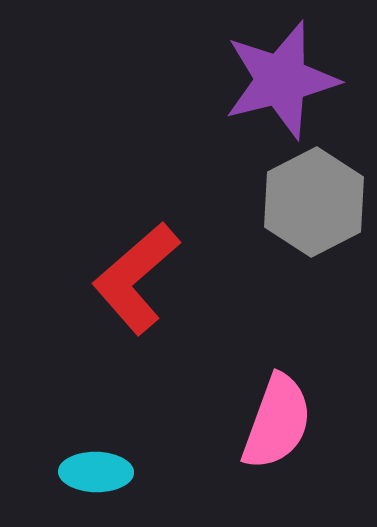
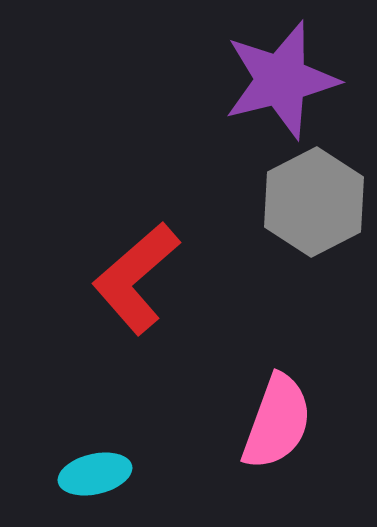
cyan ellipse: moved 1 px left, 2 px down; rotated 14 degrees counterclockwise
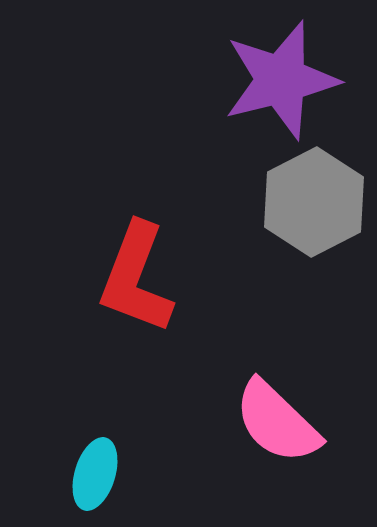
red L-shape: rotated 28 degrees counterclockwise
pink semicircle: rotated 114 degrees clockwise
cyan ellipse: rotated 60 degrees counterclockwise
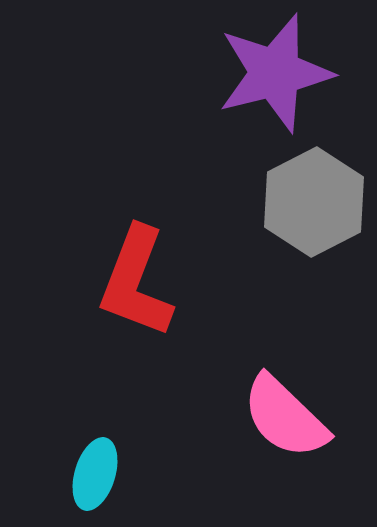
purple star: moved 6 px left, 7 px up
red L-shape: moved 4 px down
pink semicircle: moved 8 px right, 5 px up
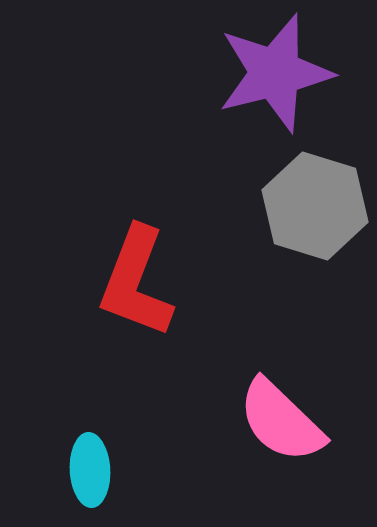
gray hexagon: moved 1 px right, 4 px down; rotated 16 degrees counterclockwise
pink semicircle: moved 4 px left, 4 px down
cyan ellipse: moved 5 px left, 4 px up; rotated 20 degrees counterclockwise
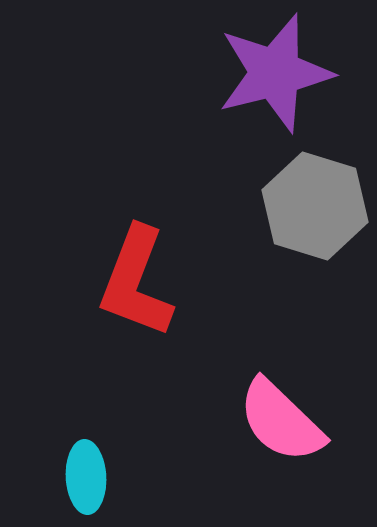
cyan ellipse: moved 4 px left, 7 px down
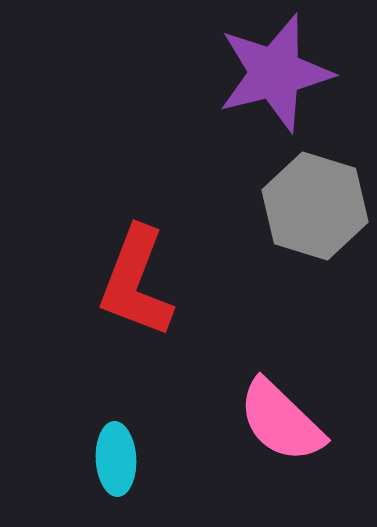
cyan ellipse: moved 30 px right, 18 px up
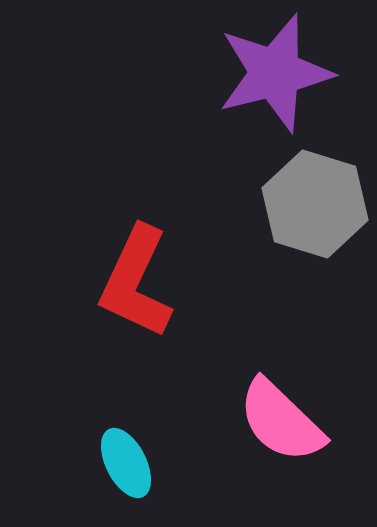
gray hexagon: moved 2 px up
red L-shape: rotated 4 degrees clockwise
cyan ellipse: moved 10 px right, 4 px down; rotated 24 degrees counterclockwise
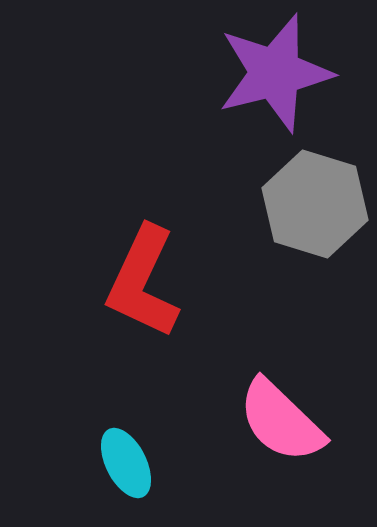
red L-shape: moved 7 px right
